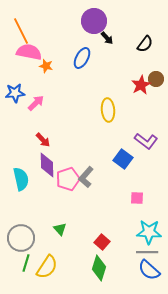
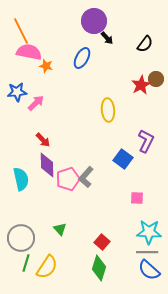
blue star: moved 2 px right, 1 px up
purple L-shape: rotated 100 degrees counterclockwise
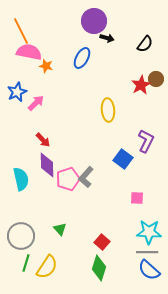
black arrow: rotated 32 degrees counterclockwise
blue star: rotated 18 degrees counterclockwise
gray circle: moved 2 px up
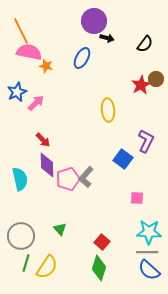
cyan semicircle: moved 1 px left
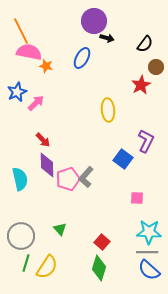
brown circle: moved 12 px up
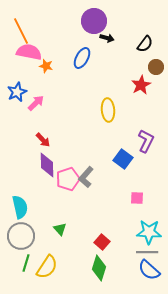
cyan semicircle: moved 28 px down
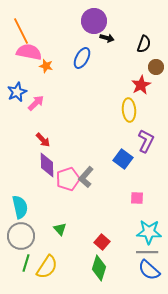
black semicircle: moved 1 px left; rotated 18 degrees counterclockwise
yellow ellipse: moved 21 px right
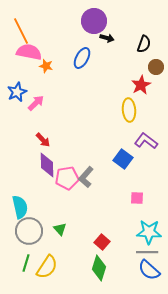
purple L-shape: rotated 80 degrees counterclockwise
pink pentagon: moved 1 px left, 1 px up; rotated 10 degrees clockwise
gray circle: moved 8 px right, 5 px up
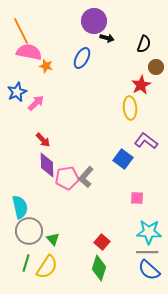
yellow ellipse: moved 1 px right, 2 px up
green triangle: moved 7 px left, 10 px down
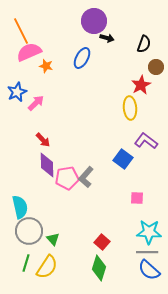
pink semicircle: rotated 35 degrees counterclockwise
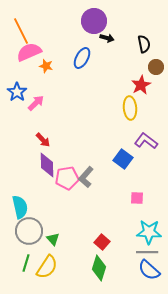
black semicircle: rotated 30 degrees counterclockwise
blue star: rotated 12 degrees counterclockwise
